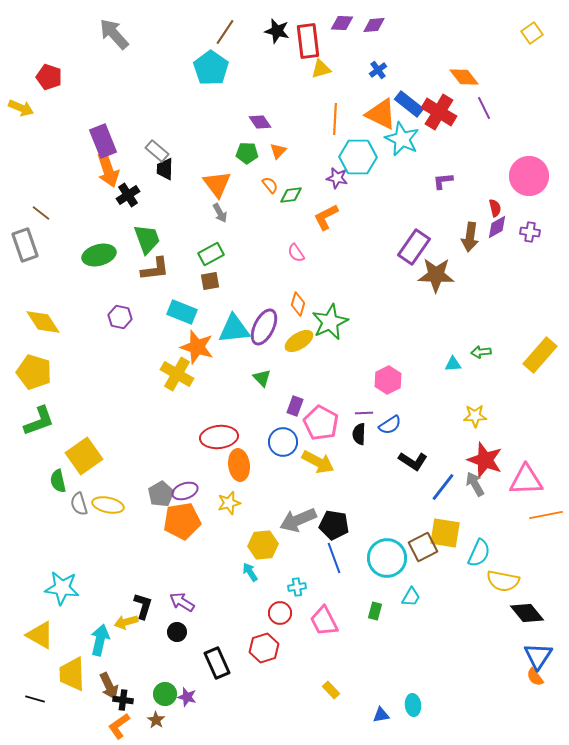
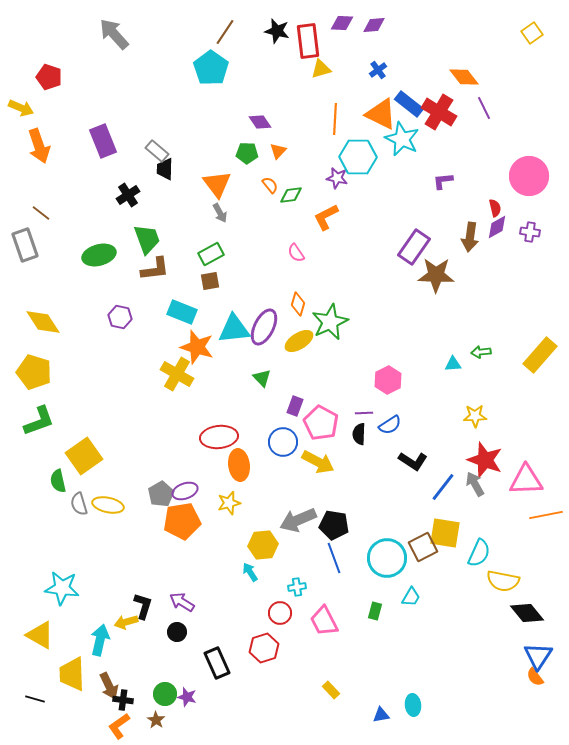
orange arrow at (108, 170): moved 69 px left, 24 px up
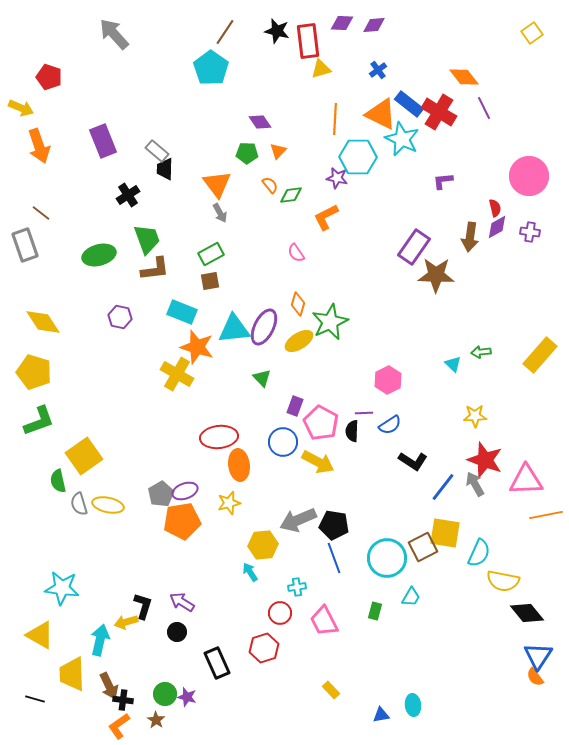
cyan triangle at (453, 364): rotated 48 degrees clockwise
black semicircle at (359, 434): moved 7 px left, 3 px up
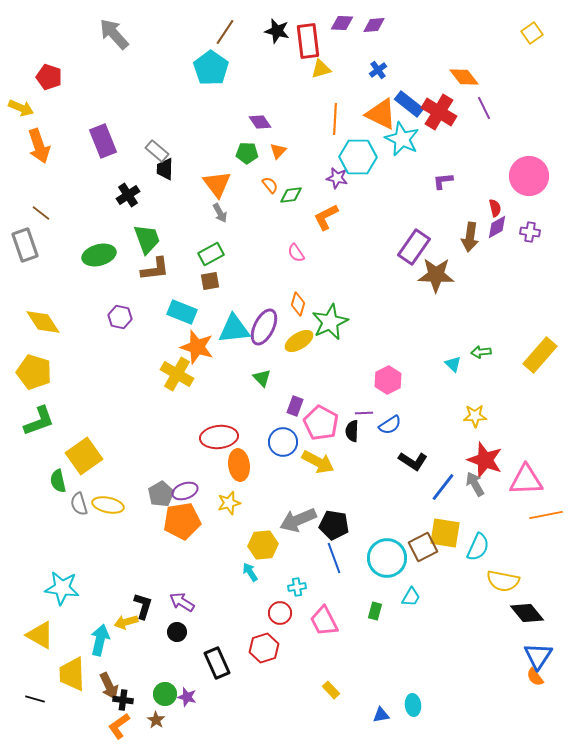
cyan semicircle at (479, 553): moved 1 px left, 6 px up
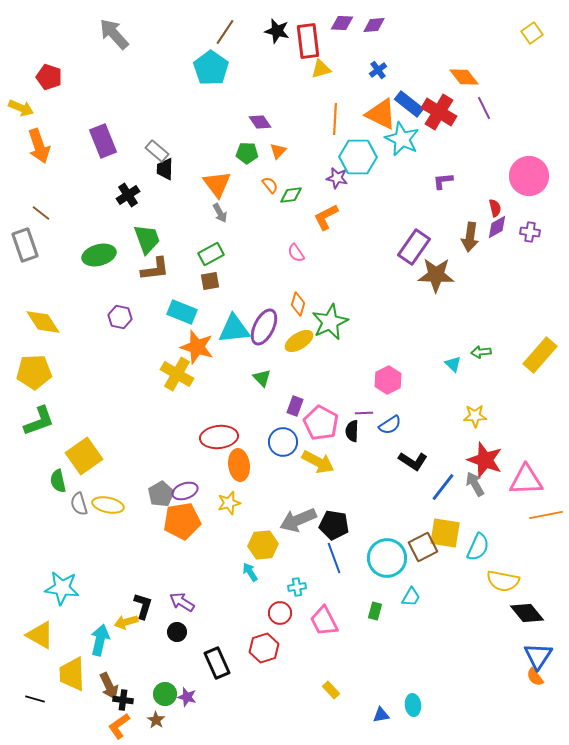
yellow pentagon at (34, 372): rotated 20 degrees counterclockwise
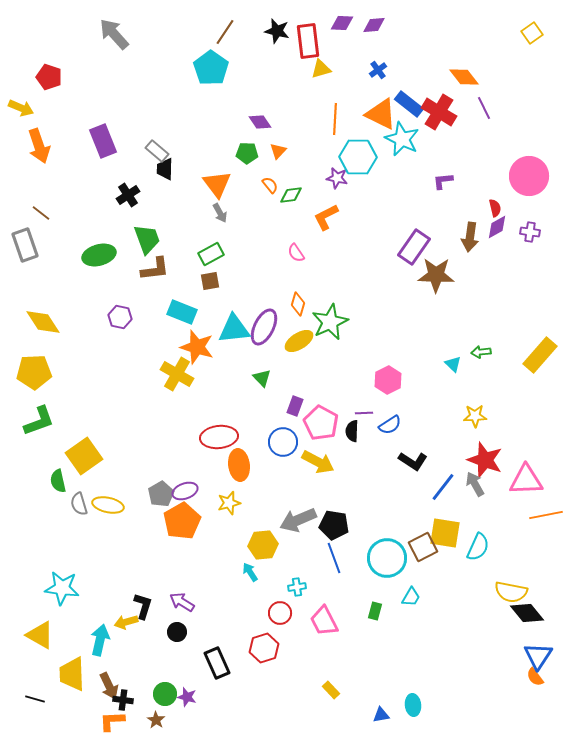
orange pentagon at (182, 521): rotated 21 degrees counterclockwise
yellow semicircle at (503, 581): moved 8 px right, 11 px down
orange L-shape at (119, 726): moved 7 px left, 5 px up; rotated 32 degrees clockwise
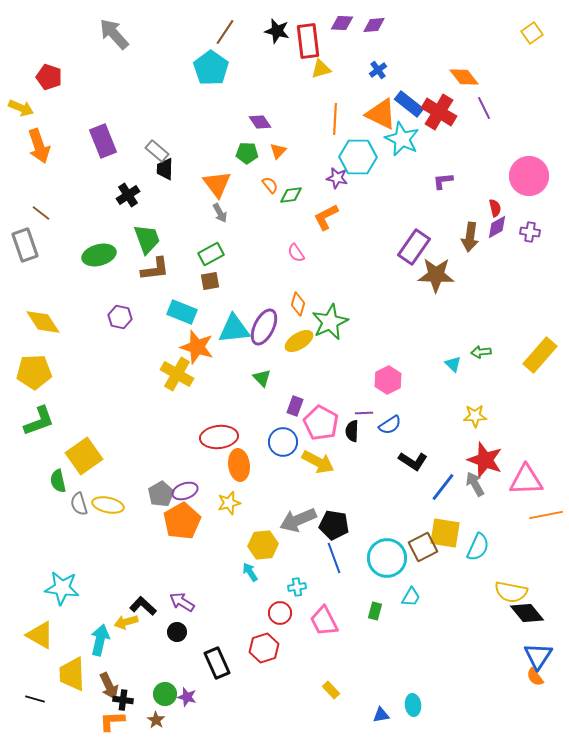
black L-shape at (143, 606): rotated 64 degrees counterclockwise
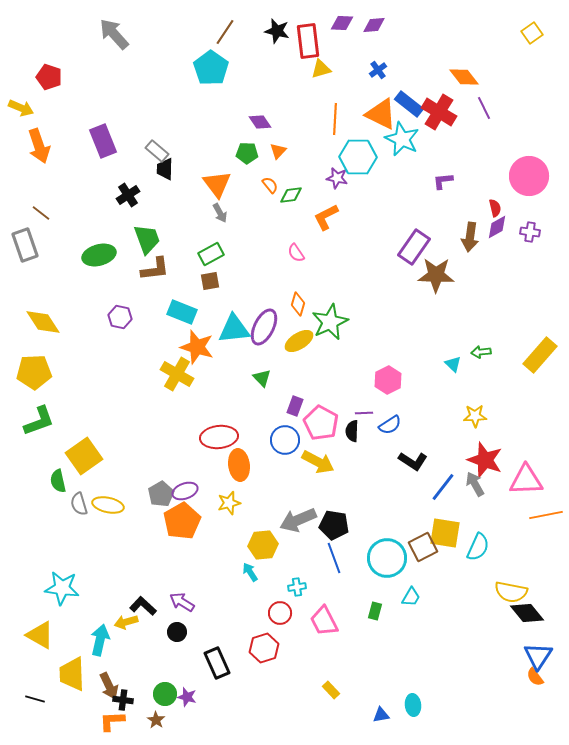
blue circle at (283, 442): moved 2 px right, 2 px up
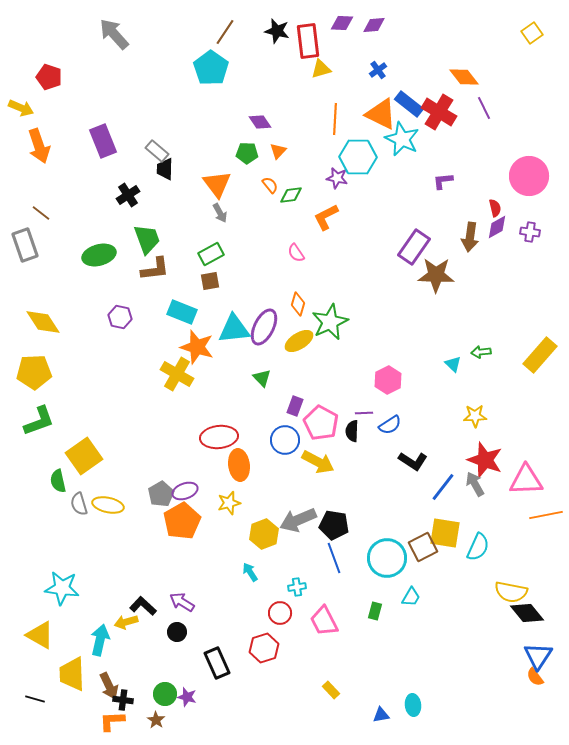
yellow hexagon at (263, 545): moved 1 px right, 11 px up; rotated 16 degrees counterclockwise
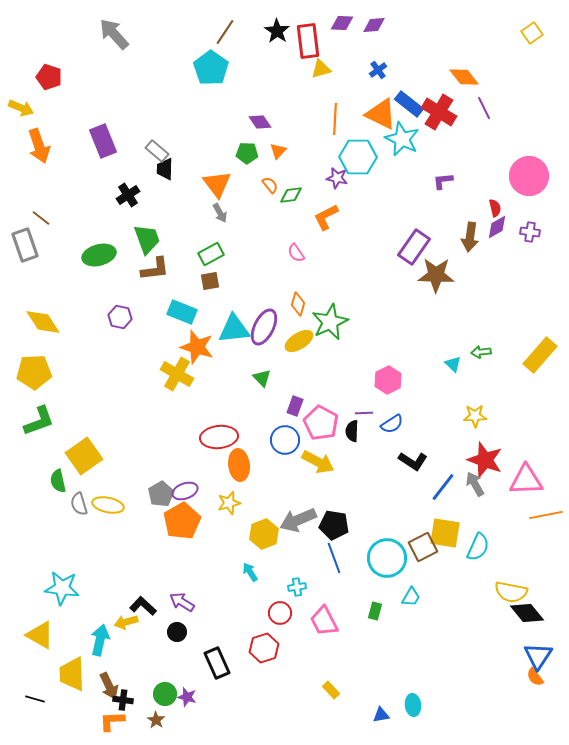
black star at (277, 31): rotated 20 degrees clockwise
brown line at (41, 213): moved 5 px down
blue semicircle at (390, 425): moved 2 px right, 1 px up
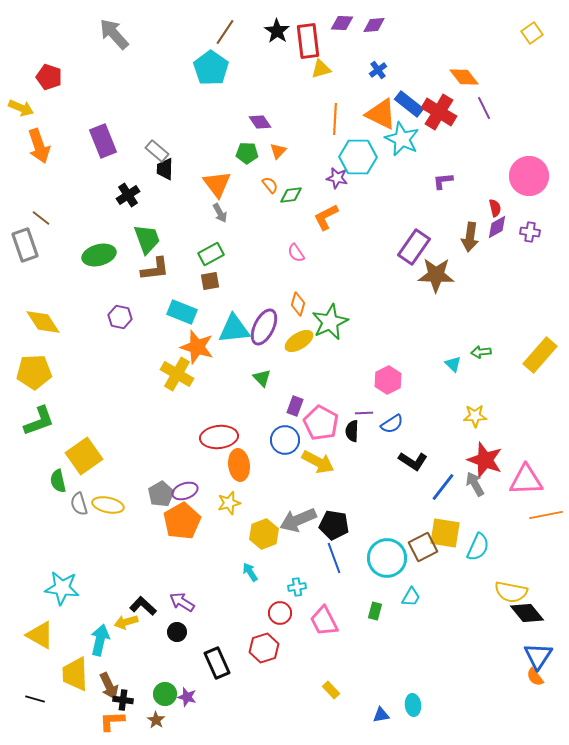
yellow trapezoid at (72, 674): moved 3 px right
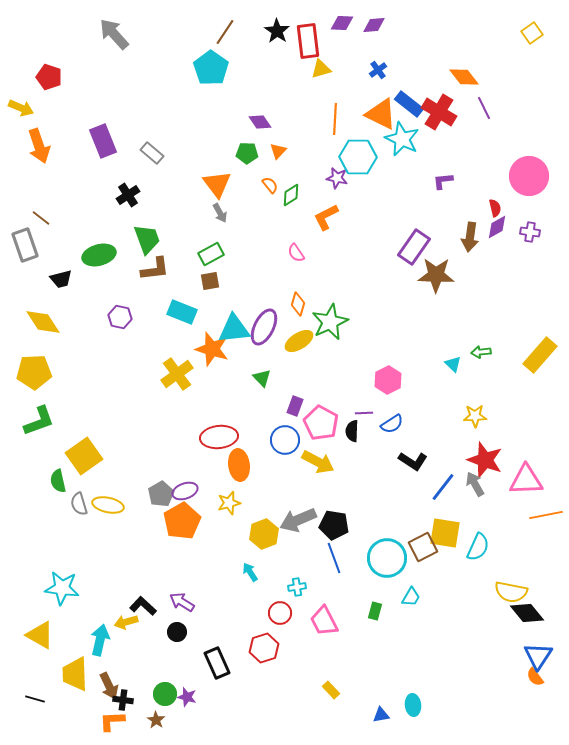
gray rectangle at (157, 151): moved 5 px left, 2 px down
black trapezoid at (165, 169): moved 104 px left, 110 px down; rotated 105 degrees counterclockwise
green diamond at (291, 195): rotated 25 degrees counterclockwise
orange star at (197, 347): moved 15 px right, 2 px down
yellow cross at (177, 374): rotated 24 degrees clockwise
